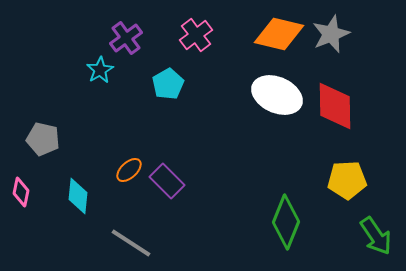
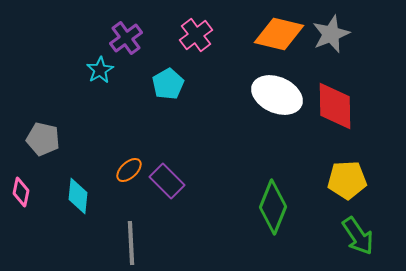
green diamond: moved 13 px left, 15 px up
green arrow: moved 18 px left
gray line: rotated 54 degrees clockwise
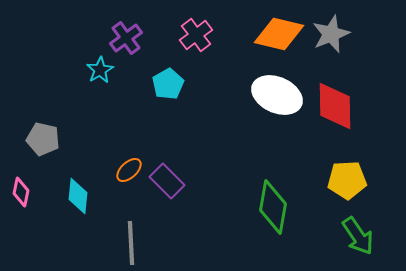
green diamond: rotated 12 degrees counterclockwise
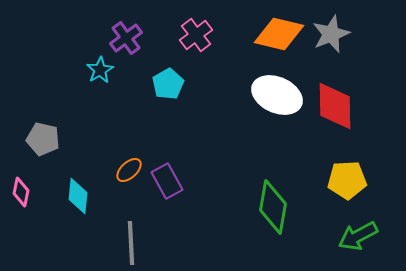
purple rectangle: rotated 16 degrees clockwise
green arrow: rotated 96 degrees clockwise
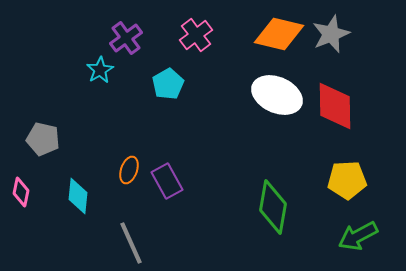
orange ellipse: rotated 28 degrees counterclockwise
gray line: rotated 21 degrees counterclockwise
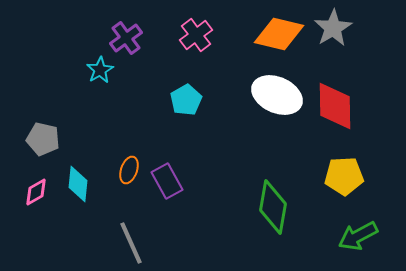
gray star: moved 2 px right, 6 px up; rotated 9 degrees counterclockwise
cyan pentagon: moved 18 px right, 16 px down
yellow pentagon: moved 3 px left, 4 px up
pink diamond: moved 15 px right; rotated 48 degrees clockwise
cyan diamond: moved 12 px up
